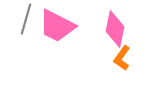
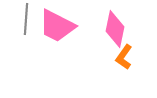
gray line: rotated 12 degrees counterclockwise
orange L-shape: moved 2 px right, 1 px up
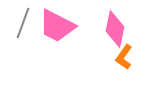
gray line: moved 3 px left, 4 px down; rotated 16 degrees clockwise
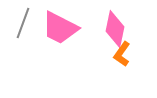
pink trapezoid: moved 3 px right, 2 px down
orange L-shape: moved 2 px left, 3 px up
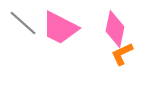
gray line: rotated 68 degrees counterclockwise
orange L-shape: rotated 30 degrees clockwise
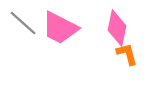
pink diamond: moved 2 px right, 1 px up
orange L-shape: moved 5 px right; rotated 100 degrees clockwise
